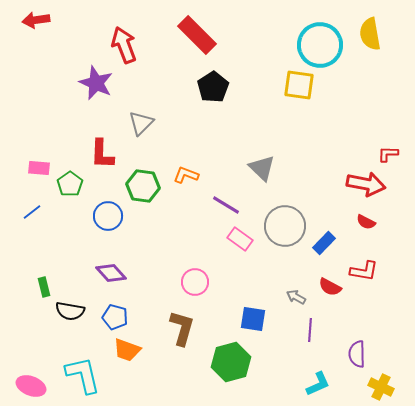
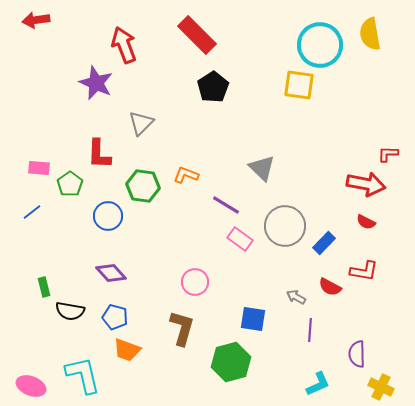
red L-shape at (102, 154): moved 3 px left
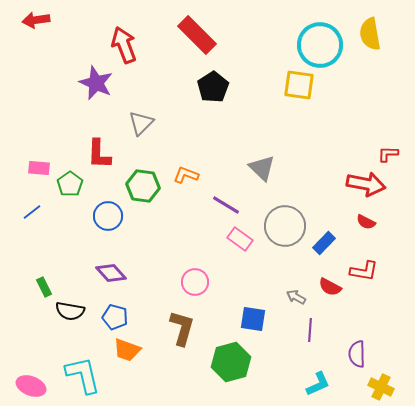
green rectangle at (44, 287): rotated 12 degrees counterclockwise
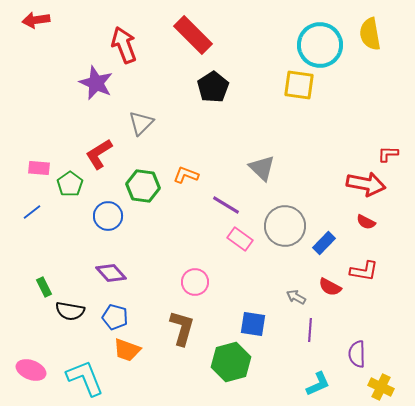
red rectangle at (197, 35): moved 4 px left
red L-shape at (99, 154): rotated 56 degrees clockwise
blue square at (253, 319): moved 5 px down
cyan L-shape at (83, 375): moved 2 px right, 3 px down; rotated 9 degrees counterclockwise
pink ellipse at (31, 386): moved 16 px up
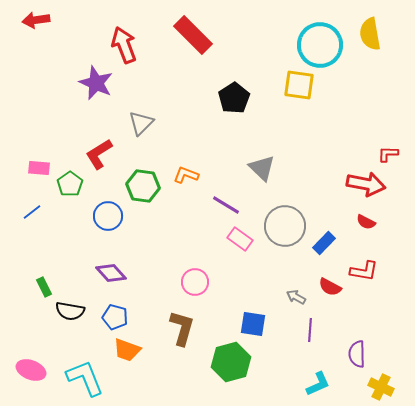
black pentagon at (213, 87): moved 21 px right, 11 px down
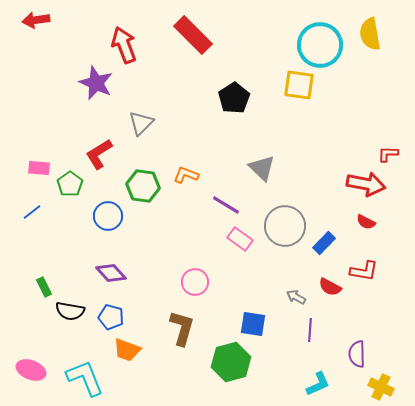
blue pentagon at (115, 317): moved 4 px left
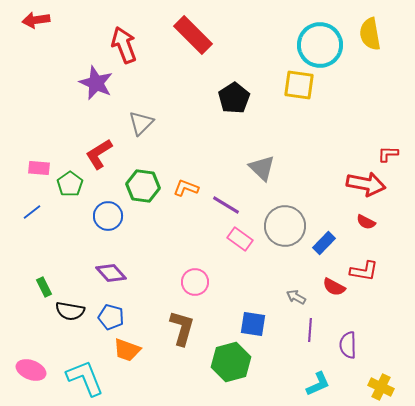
orange L-shape at (186, 175): moved 13 px down
red semicircle at (330, 287): moved 4 px right
purple semicircle at (357, 354): moved 9 px left, 9 px up
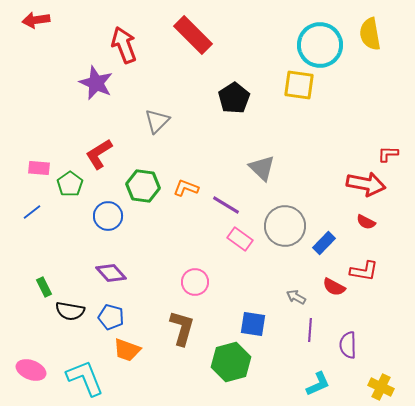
gray triangle at (141, 123): moved 16 px right, 2 px up
